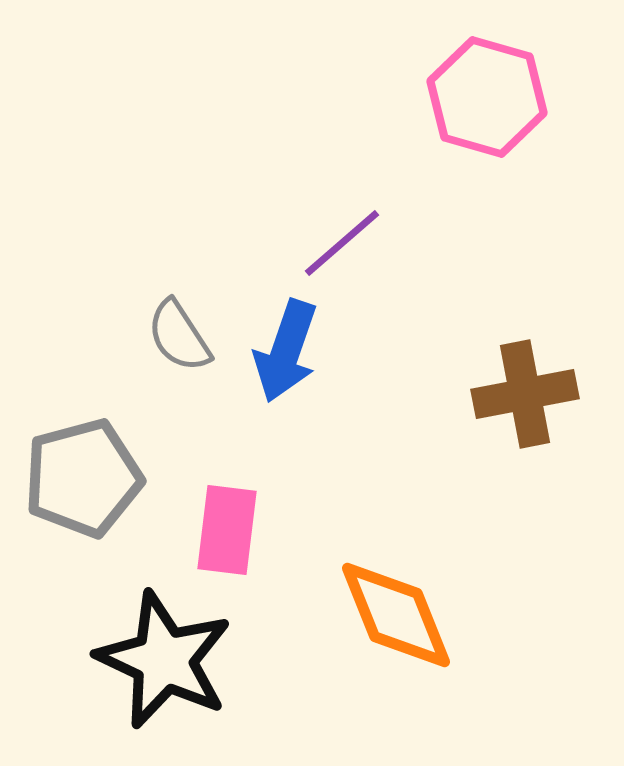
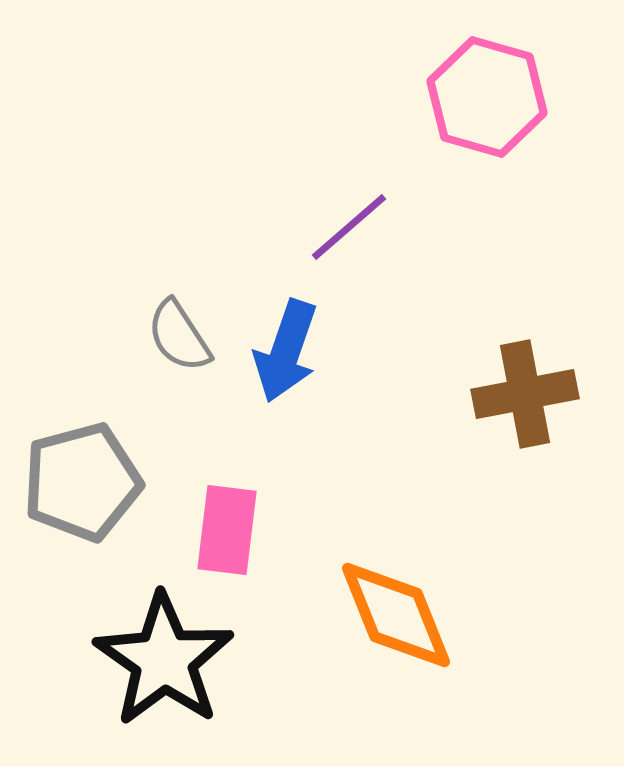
purple line: moved 7 px right, 16 px up
gray pentagon: moved 1 px left, 4 px down
black star: rotated 10 degrees clockwise
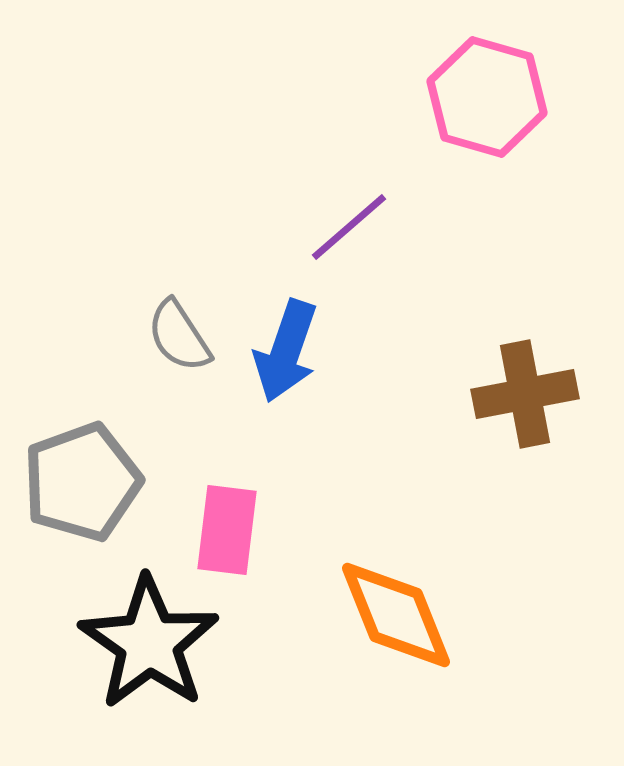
gray pentagon: rotated 5 degrees counterclockwise
black star: moved 15 px left, 17 px up
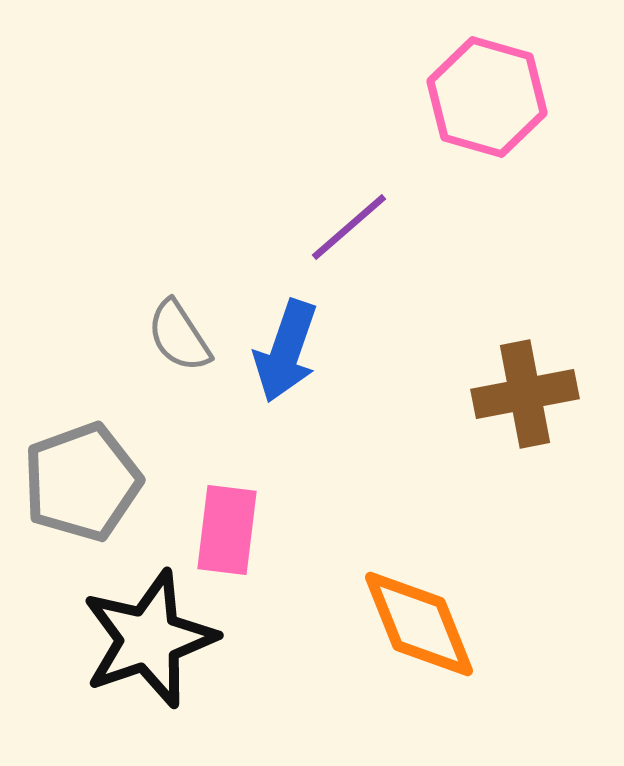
orange diamond: moved 23 px right, 9 px down
black star: moved 4 px up; rotated 18 degrees clockwise
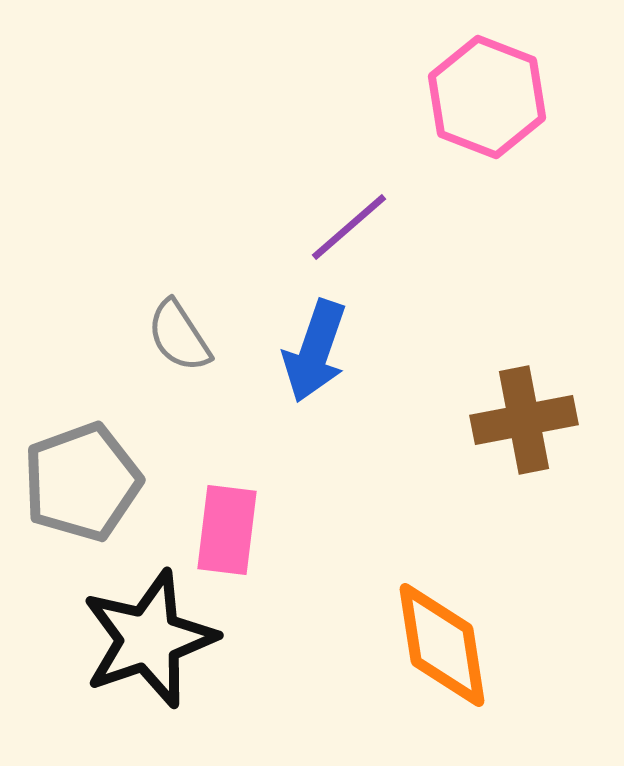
pink hexagon: rotated 5 degrees clockwise
blue arrow: moved 29 px right
brown cross: moved 1 px left, 26 px down
orange diamond: moved 23 px right, 21 px down; rotated 13 degrees clockwise
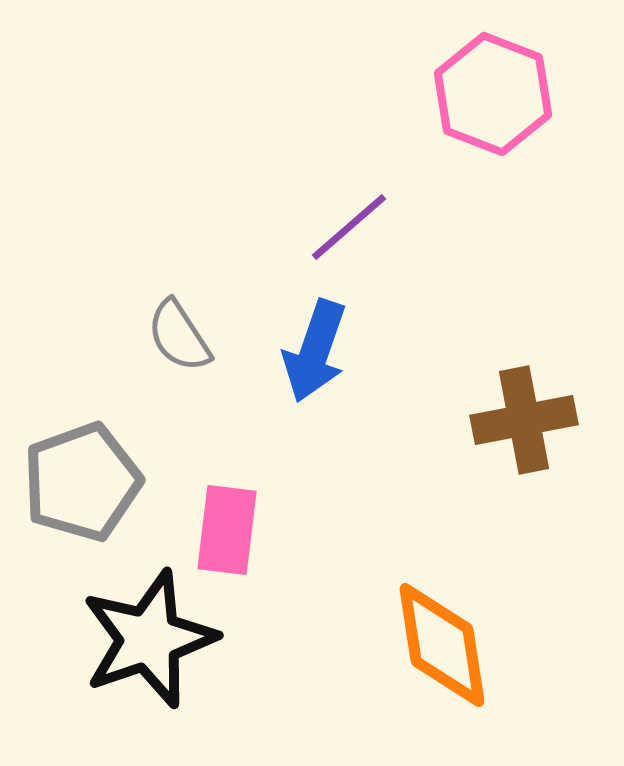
pink hexagon: moved 6 px right, 3 px up
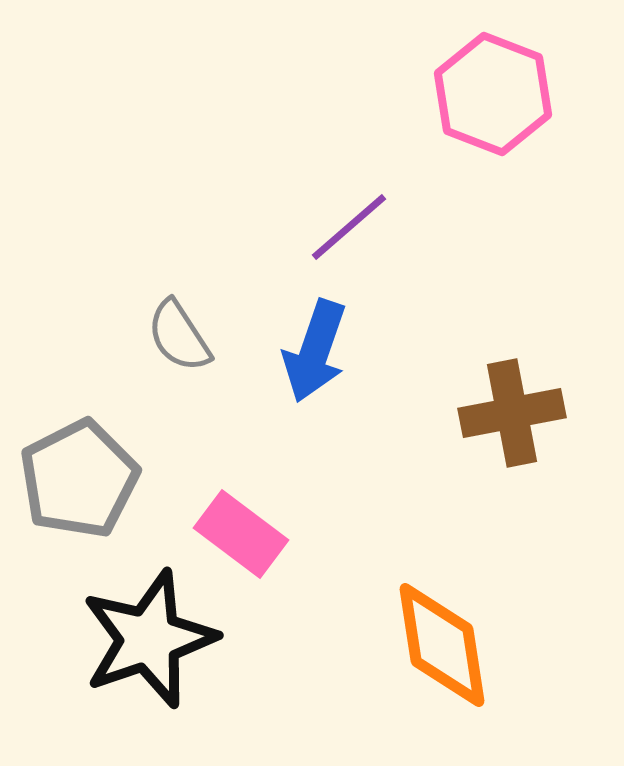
brown cross: moved 12 px left, 7 px up
gray pentagon: moved 3 px left, 3 px up; rotated 7 degrees counterclockwise
pink rectangle: moved 14 px right, 4 px down; rotated 60 degrees counterclockwise
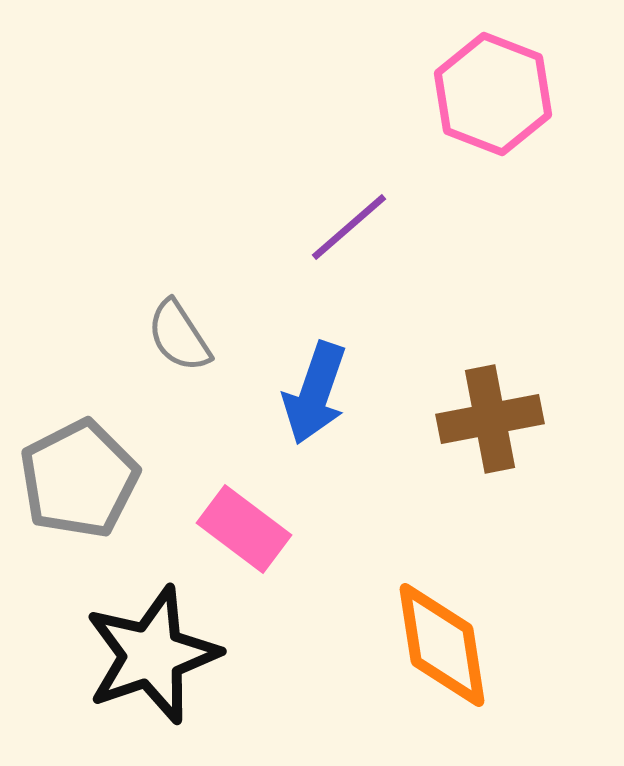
blue arrow: moved 42 px down
brown cross: moved 22 px left, 6 px down
pink rectangle: moved 3 px right, 5 px up
black star: moved 3 px right, 16 px down
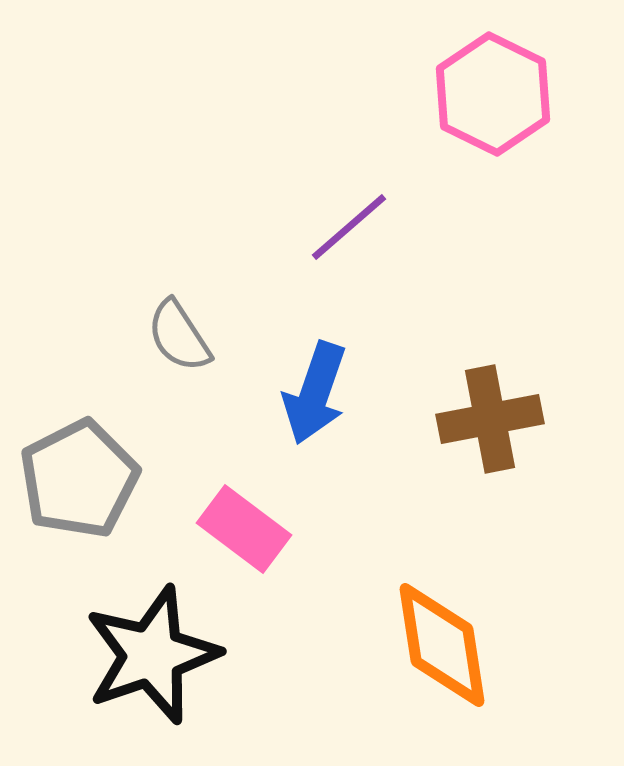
pink hexagon: rotated 5 degrees clockwise
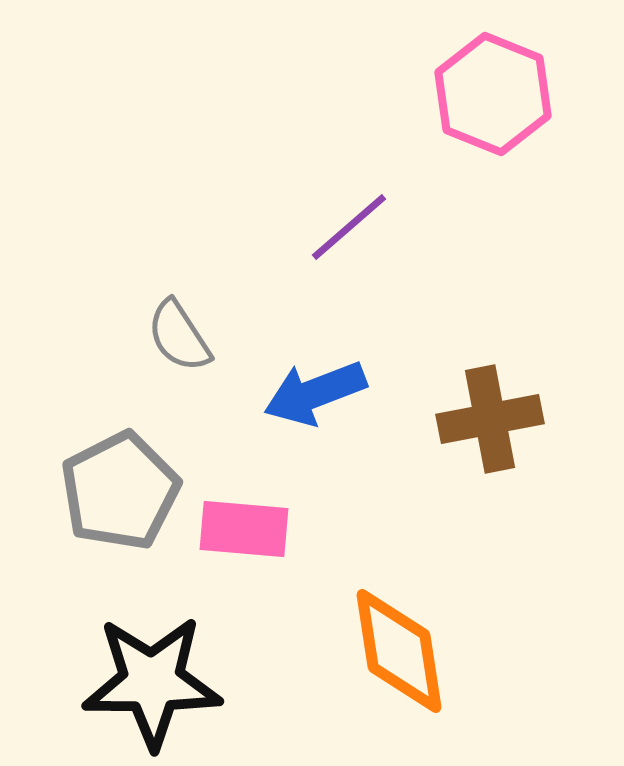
pink hexagon: rotated 4 degrees counterclockwise
blue arrow: rotated 50 degrees clockwise
gray pentagon: moved 41 px right, 12 px down
pink rectangle: rotated 32 degrees counterclockwise
orange diamond: moved 43 px left, 6 px down
black star: moved 27 px down; rotated 19 degrees clockwise
